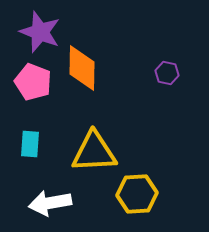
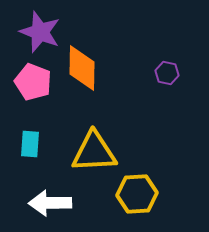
white arrow: rotated 9 degrees clockwise
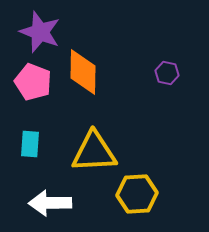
orange diamond: moved 1 px right, 4 px down
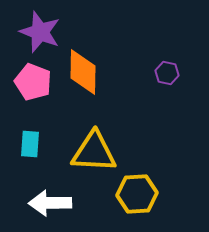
yellow triangle: rotated 6 degrees clockwise
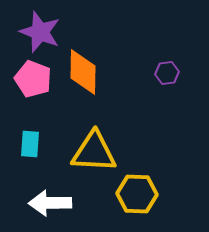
purple hexagon: rotated 20 degrees counterclockwise
pink pentagon: moved 3 px up
yellow hexagon: rotated 6 degrees clockwise
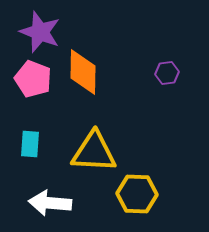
white arrow: rotated 6 degrees clockwise
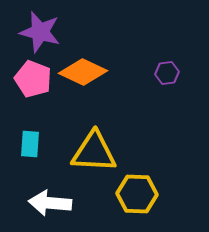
purple star: rotated 6 degrees counterclockwise
orange diamond: rotated 66 degrees counterclockwise
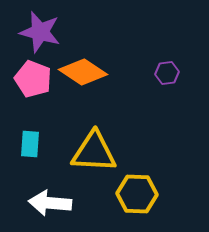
orange diamond: rotated 9 degrees clockwise
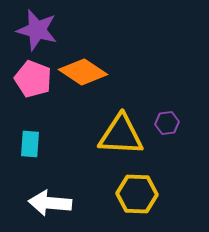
purple star: moved 3 px left, 2 px up
purple hexagon: moved 50 px down
yellow triangle: moved 27 px right, 17 px up
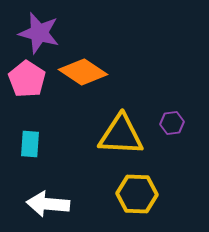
purple star: moved 2 px right, 3 px down
pink pentagon: moved 6 px left; rotated 12 degrees clockwise
purple hexagon: moved 5 px right
white arrow: moved 2 px left, 1 px down
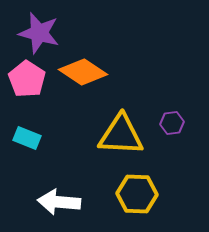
cyan rectangle: moved 3 px left, 6 px up; rotated 72 degrees counterclockwise
white arrow: moved 11 px right, 2 px up
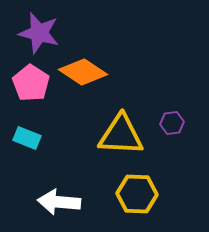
pink pentagon: moved 4 px right, 4 px down
